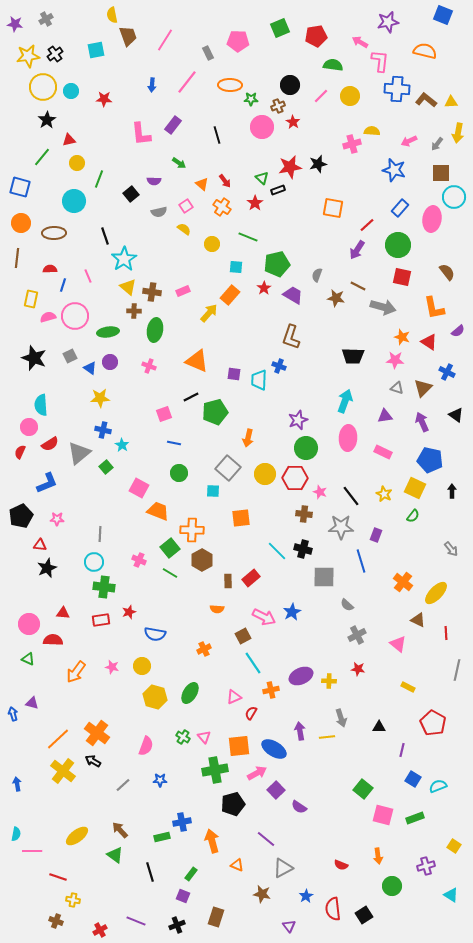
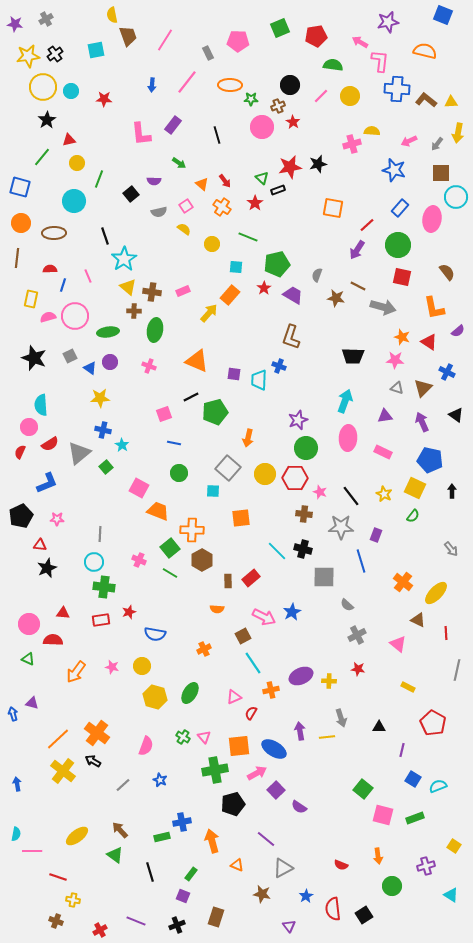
cyan circle at (454, 197): moved 2 px right
blue star at (160, 780): rotated 24 degrees clockwise
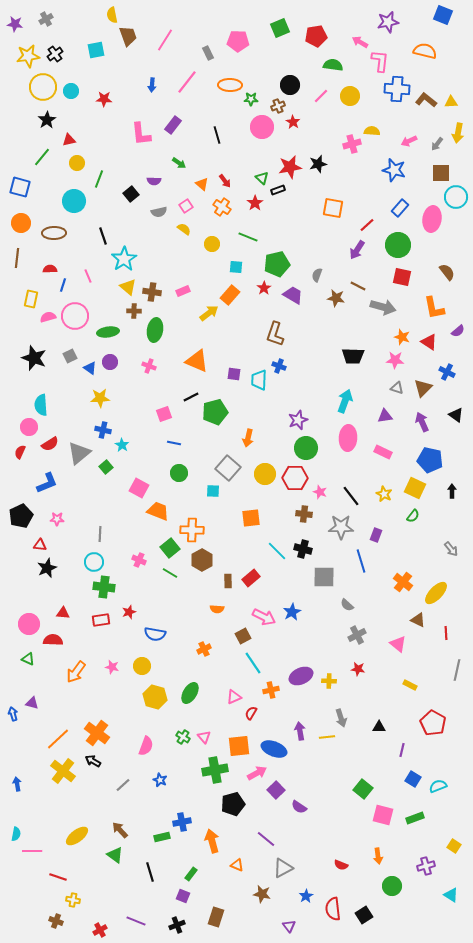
black line at (105, 236): moved 2 px left
yellow arrow at (209, 313): rotated 12 degrees clockwise
brown L-shape at (291, 337): moved 16 px left, 3 px up
orange square at (241, 518): moved 10 px right
yellow rectangle at (408, 687): moved 2 px right, 2 px up
blue ellipse at (274, 749): rotated 10 degrees counterclockwise
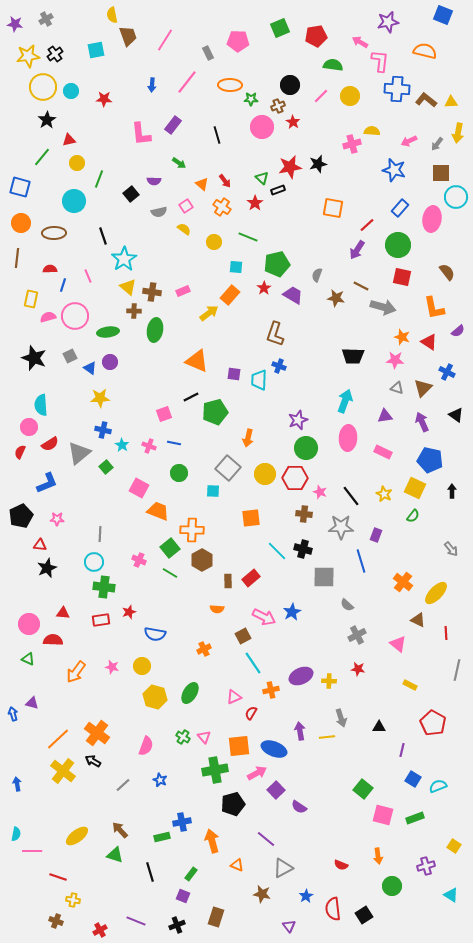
yellow circle at (212, 244): moved 2 px right, 2 px up
brown line at (358, 286): moved 3 px right
pink cross at (149, 366): moved 80 px down
green triangle at (115, 855): rotated 18 degrees counterclockwise
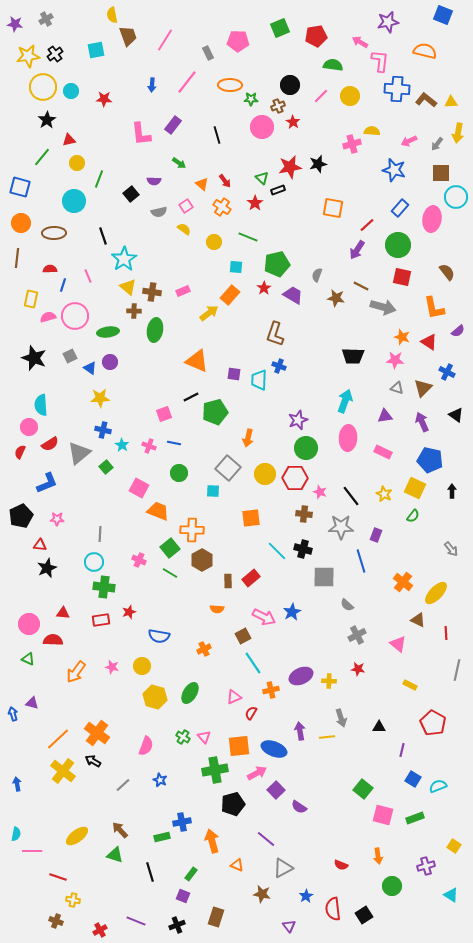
blue semicircle at (155, 634): moved 4 px right, 2 px down
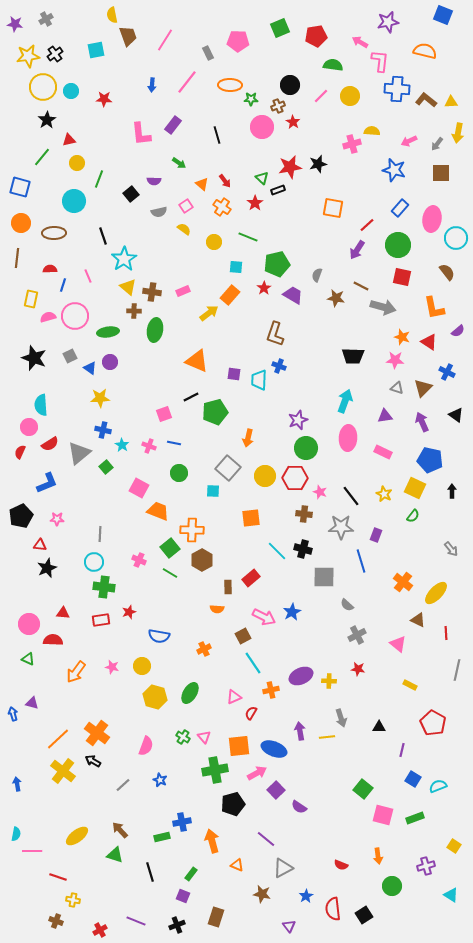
cyan circle at (456, 197): moved 41 px down
yellow circle at (265, 474): moved 2 px down
brown rectangle at (228, 581): moved 6 px down
